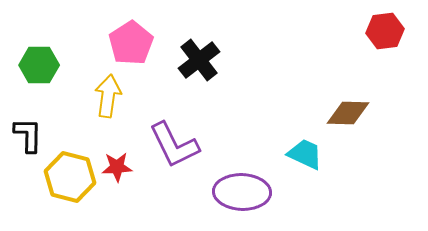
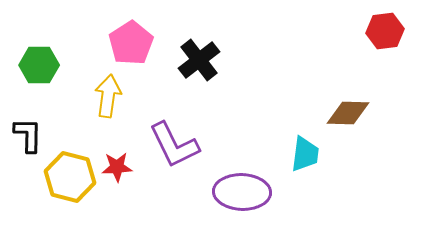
cyan trapezoid: rotated 72 degrees clockwise
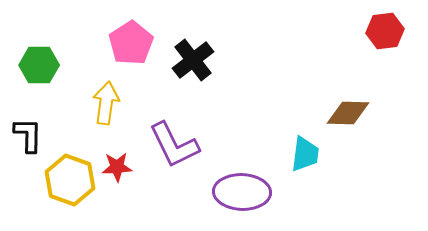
black cross: moved 6 px left
yellow arrow: moved 2 px left, 7 px down
yellow hexagon: moved 3 px down; rotated 6 degrees clockwise
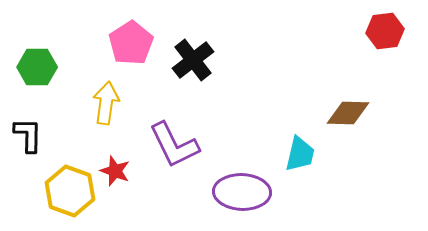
green hexagon: moved 2 px left, 2 px down
cyan trapezoid: moved 5 px left; rotated 6 degrees clockwise
red star: moved 2 px left, 4 px down; rotated 24 degrees clockwise
yellow hexagon: moved 11 px down
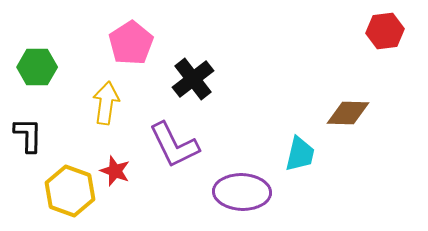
black cross: moved 19 px down
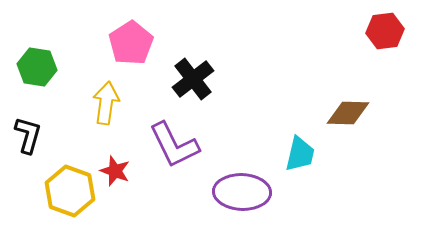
green hexagon: rotated 9 degrees clockwise
black L-shape: rotated 15 degrees clockwise
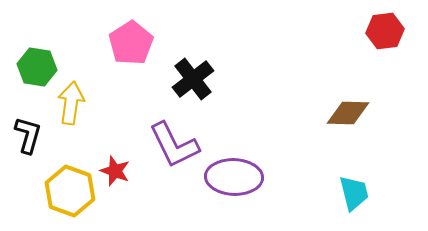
yellow arrow: moved 35 px left
cyan trapezoid: moved 54 px right, 39 px down; rotated 27 degrees counterclockwise
purple ellipse: moved 8 px left, 15 px up
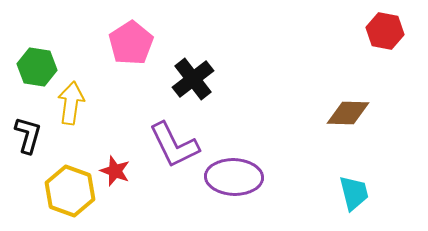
red hexagon: rotated 18 degrees clockwise
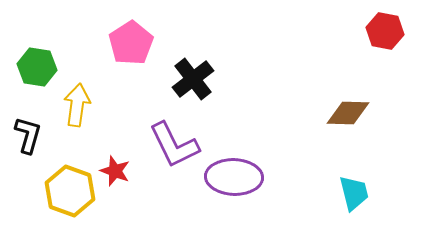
yellow arrow: moved 6 px right, 2 px down
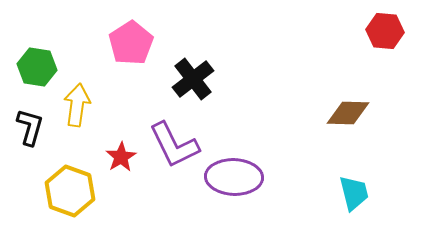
red hexagon: rotated 6 degrees counterclockwise
black L-shape: moved 2 px right, 8 px up
red star: moved 6 px right, 14 px up; rotated 20 degrees clockwise
